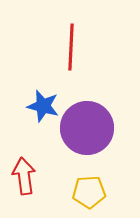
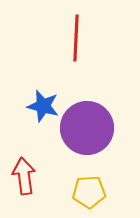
red line: moved 5 px right, 9 px up
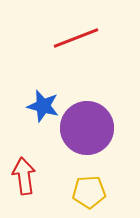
red line: rotated 66 degrees clockwise
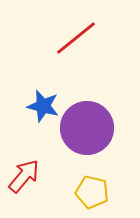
red line: rotated 18 degrees counterclockwise
red arrow: rotated 48 degrees clockwise
yellow pentagon: moved 3 px right; rotated 16 degrees clockwise
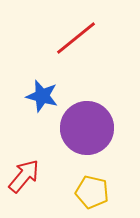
blue star: moved 1 px left, 10 px up
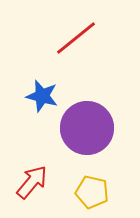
red arrow: moved 8 px right, 6 px down
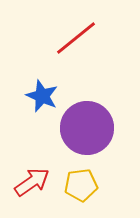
blue star: rotated 8 degrees clockwise
red arrow: rotated 15 degrees clockwise
yellow pentagon: moved 11 px left, 7 px up; rotated 20 degrees counterclockwise
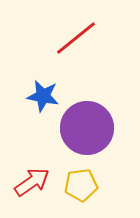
blue star: moved 1 px right; rotated 12 degrees counterclockwise
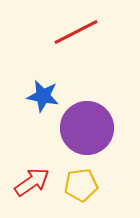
red line: moved 6 px up; rotated 12 degrees clockwise
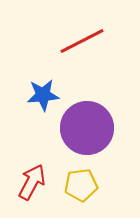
red line: moved 6 px right, 9 px down
blue star: moved 1 px up; rotated 16 degrees counterclockwise
red arrow: rotated 27 degrees counterclockwise
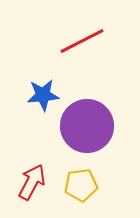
purple circle: moved 2 px up
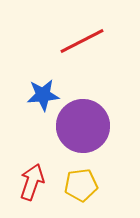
purple circle: moved 4 px left
red arrow: rotated 9 degrees counterclockwise
